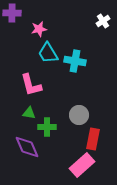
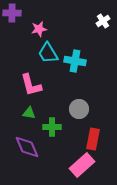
gray circle: moved 6 px up
green cross: moved 5 px right
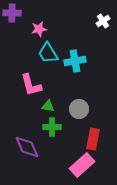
cyan cross: rotated 20 degrees counterclockwise
green triangle: moved 19 px right, 7 px up
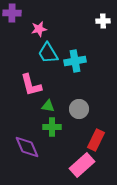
white cross: rotated 32 degrees clockwise
red rectangle: moved 3 px right, 1 px down; rotated 15 degrees clockwise
